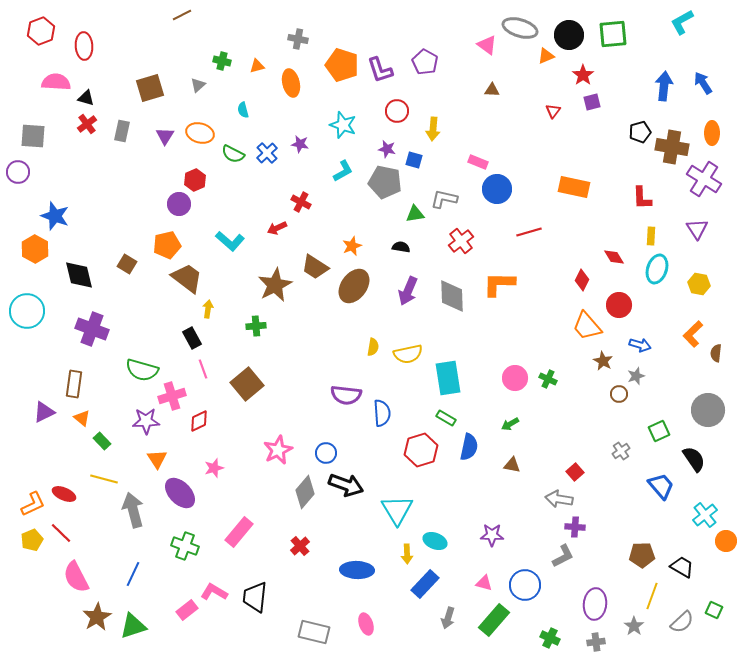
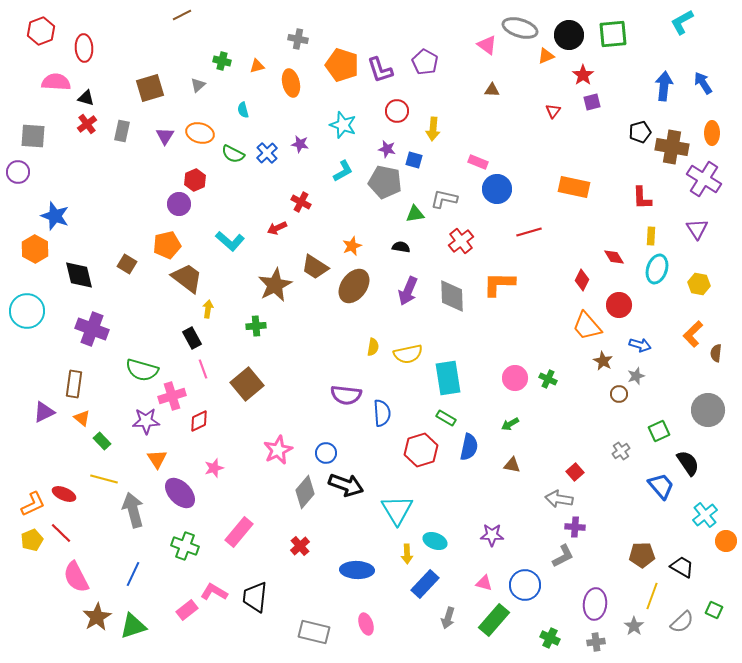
red ellipse at (84, 46): moved 2 px down
black semicircle at (694, 459): moved 6 px left, 4 px down
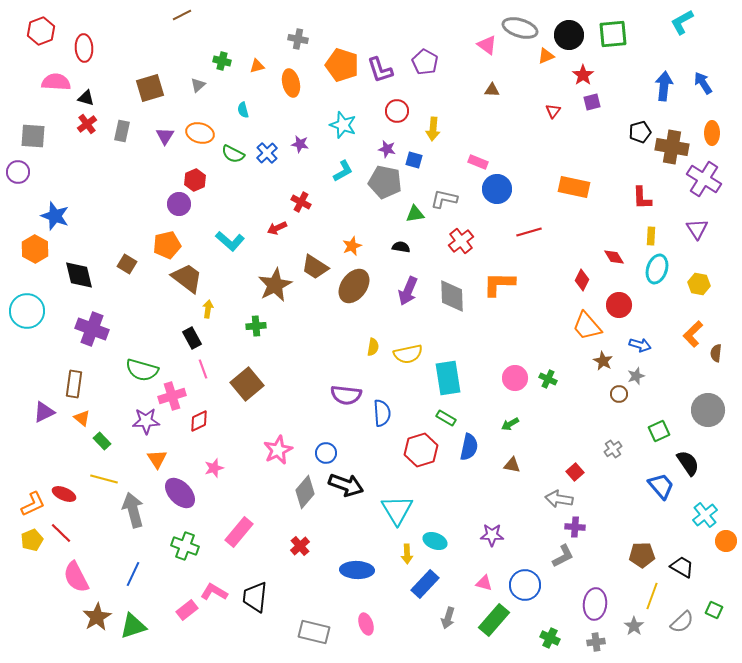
gray cross at (621, 451): moved 8 px left, 2 px up
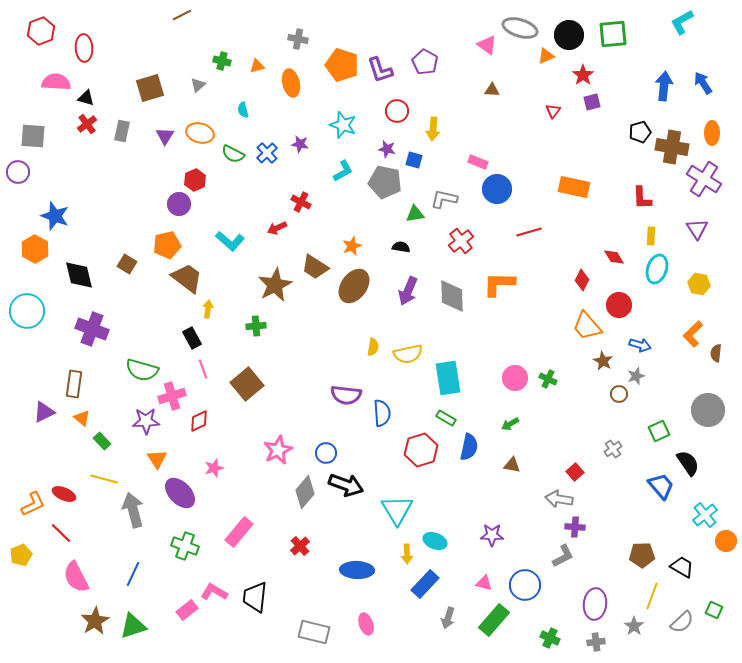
yellow pentagon at (32, 540): moved 11 px left, 15 px down
brown star at (97, 617): moved 2 px left, 4 px down
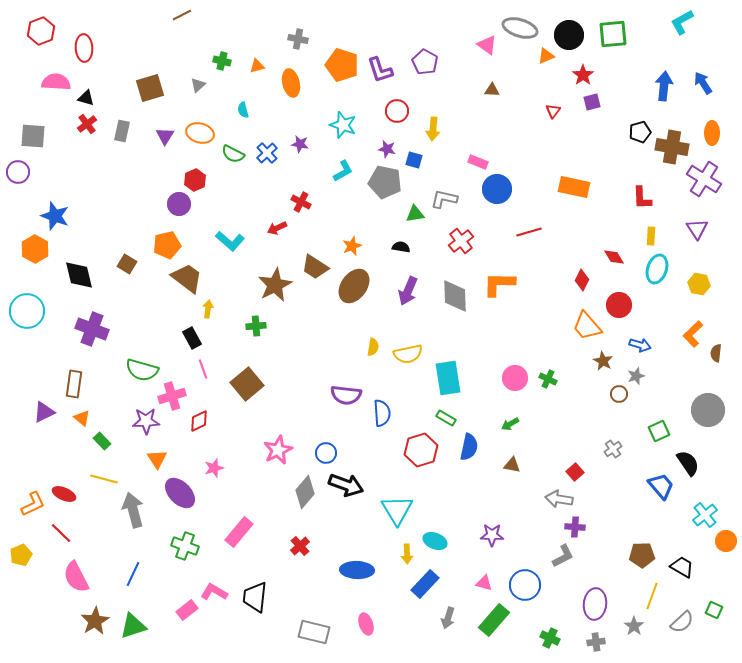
gray diamond at (452, 296): moved 3 px right
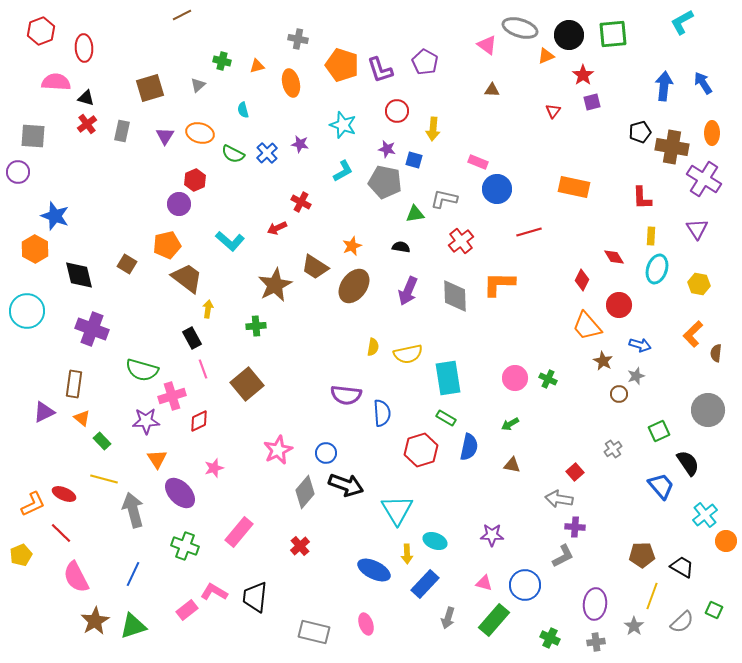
blue ellipse at (357, 570): moved 17 px right; rotated 24 degrees clockwise
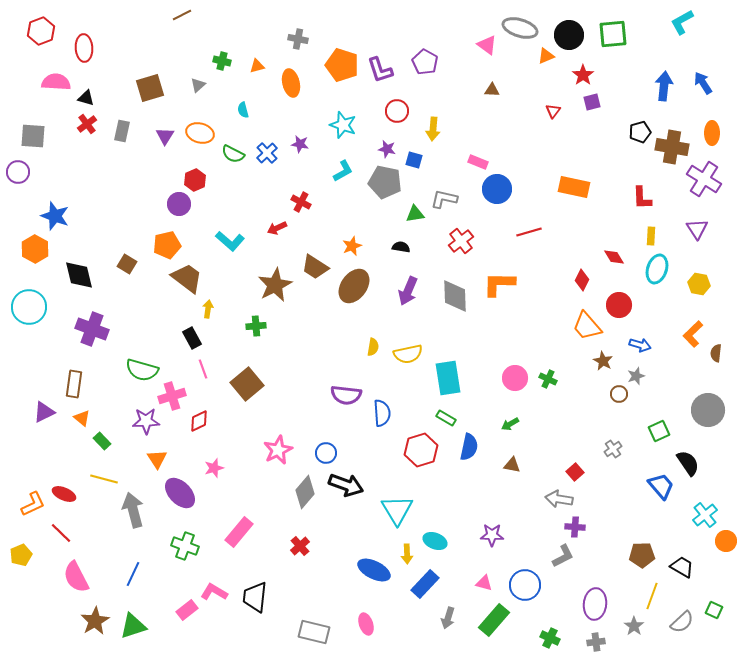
cyan circle at (27, 311): moved 2 px right, 4 px up
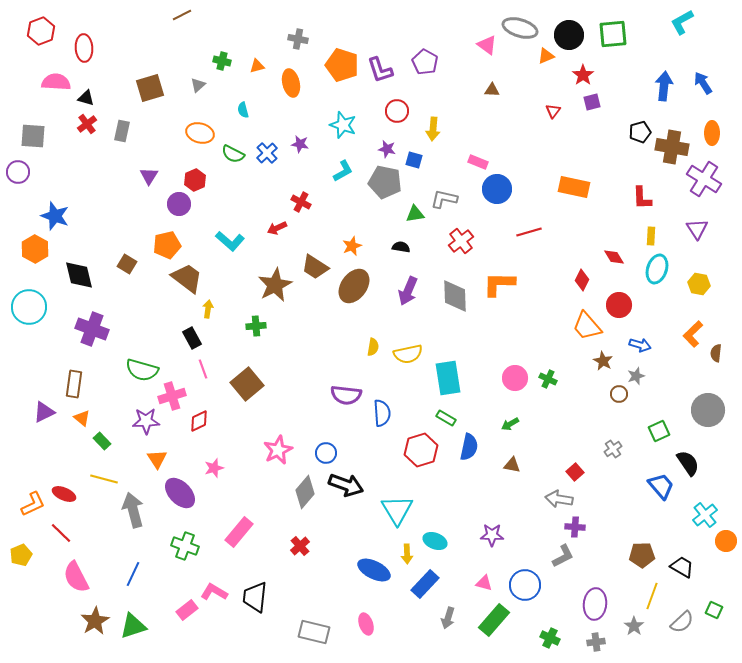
purple triangle at (165, 136): moved 16 px left, 40 px down
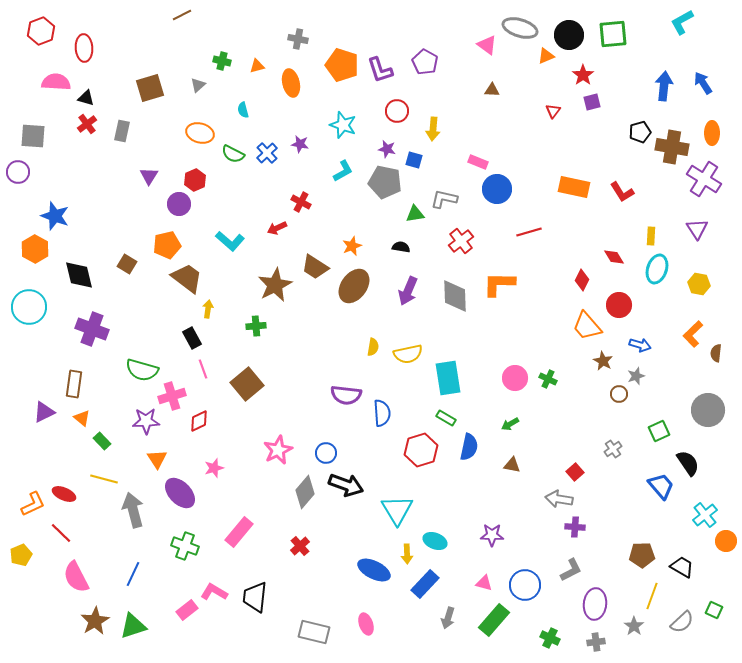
red L-shape at (642, 198): moved 20 px left, 6 px up; rotated 30 degrees counterclockwise
gray L-shape at (563, 556): moved 8 px right, 14 px down
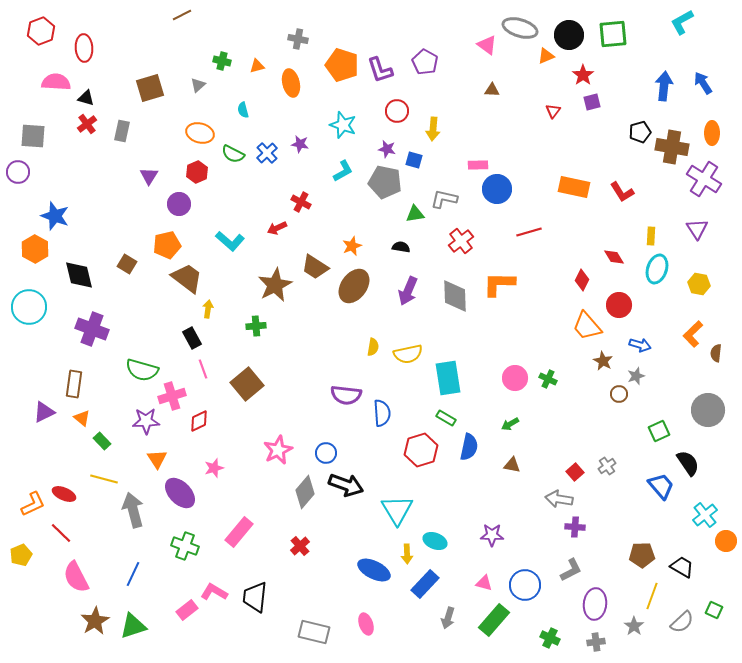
pink rectangle at (478, 162): moved 3 px down; rotated 24 degrees counterclockwise
red hexagon at (195, 180): moved 2 px right, 8 px up
gray cross at (613, 449): moved 6 px left, 17 px down
